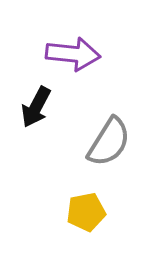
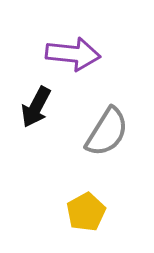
gray semicircle: moved 2 px left, 10 px up
yellow pentagon: rotated 18 degrees counterclockwise
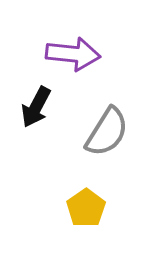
yellow pentagon: moved 4 px up; rotated 6 degrees counterclockwise
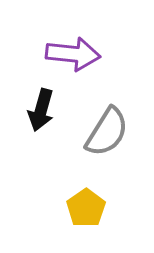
black arrow: moved 5 px right, 3 px down; rotated 12 degrees counterclockwise
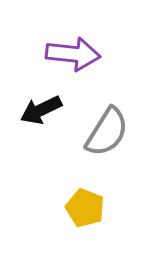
black arrow: rotated 48 degrees clockwise
yellow pentagon: moved 1 px left; rotated 15 degrees counterclockwise
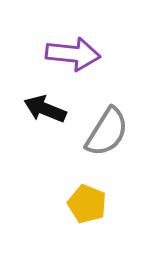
black arrow: moved 4 px right, 1 px up; rotated 48 degrees clockwise
yellow pentagon: moved 2 px right, 4 px up
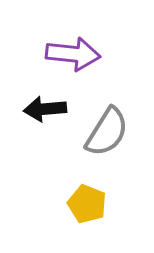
black arrow: rotated 27 degrees counterclockwise
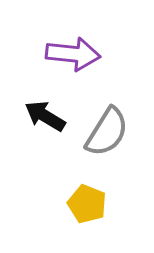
black arrow: moved 7 px down; rotated 36 degrees clockwise
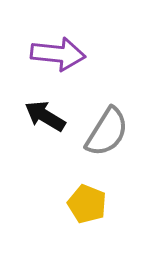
purple arrow: moved 15 px left
